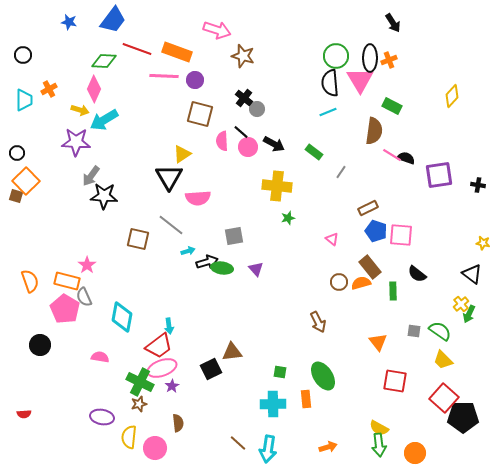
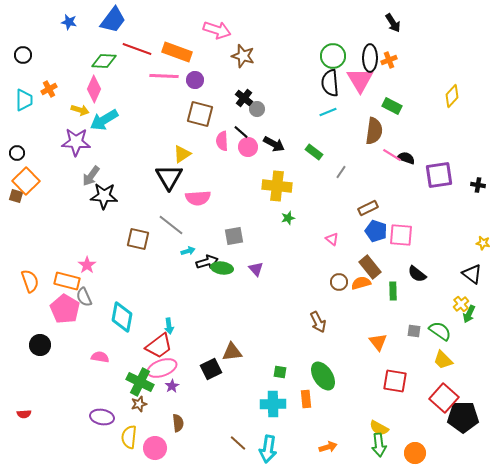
green circle at (336, 56): moved 3 px left
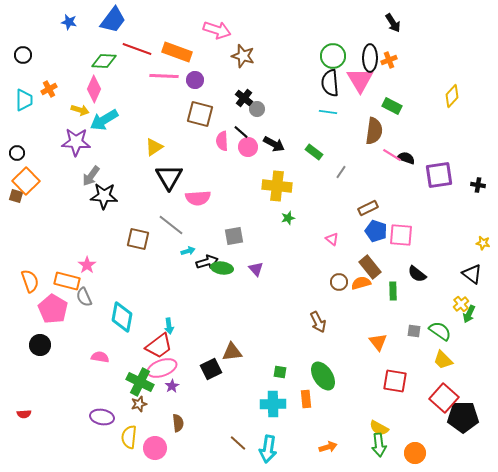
cyan line at (328, 112): rotated 30 degrees clockwise
yellow triangle at (182, 154): moved 28 px left, 7 px up
pink pentagon at (65, 309): moved 12 px left
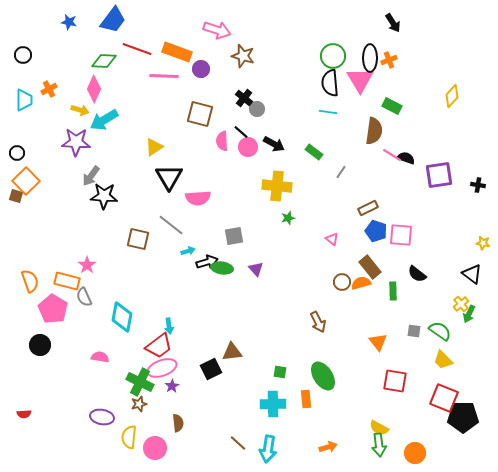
purple circle at (195, 80): moved 6 px right, 11 px up
brown circle at (339, 282): moved 3 px right
red square at (444, 398): rotated 20 degrees counterclockwise
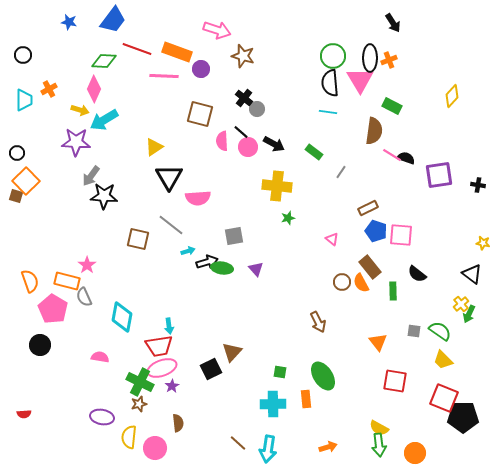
orange semicircle at (361, 283): rotated 102 degrees counterclockwise
red trapezoid at (159, 346): rotated 28 degrees clockwise
brown triangle at (232, 352): rotated 40 degrees counterclockwise
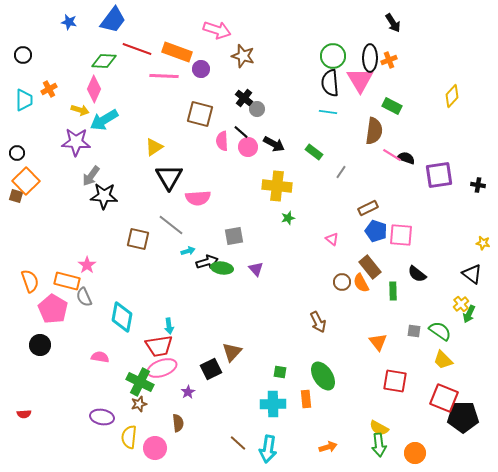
purple star at (172, 386): moved 16 px right, 6 px down
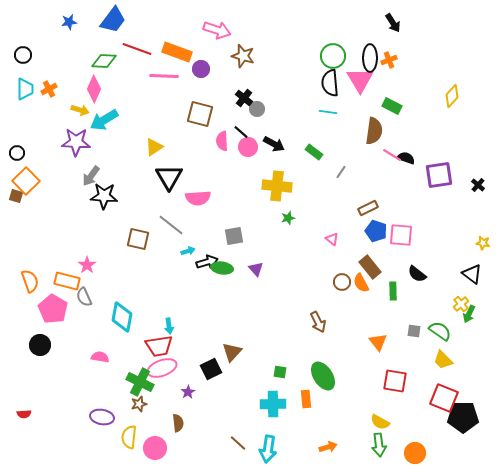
blue star at (69, 22): rotated 21 degrees counterclockwise
cyan trapezoid at (24, 100): moved 1 px right, 11 px up
black cross at (478, 185): rotated 32 degrees clockwise
yellow semicircle at (379, 428): moved 1 px right, 6 px up
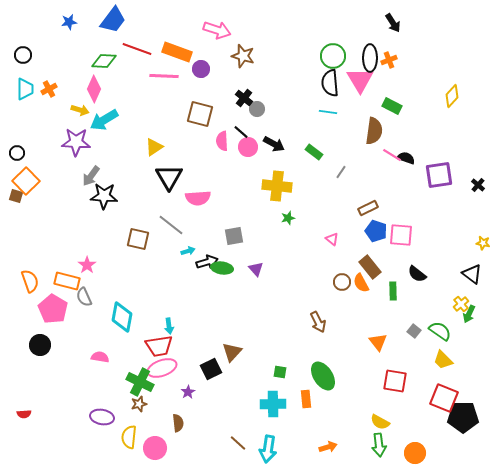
gray square at (414, 331): rotated 32 degrees clockwise
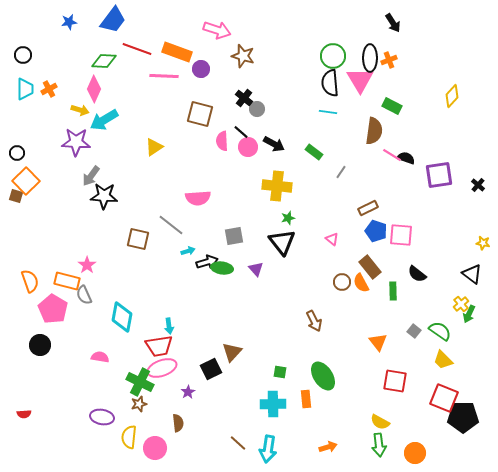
black triangle at (169, 177): moved 113 px right, 65 px down; rotated 8 degrees counterclockwise
gray semicircle at (84, 297): moved 2 px up
brown arrow at (318, 322): moved 4 px left, 1 px up
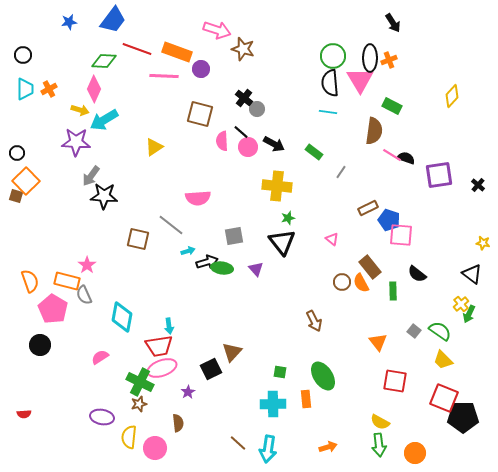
brown star at (243, 56): moved 7 px up
blue pentagon at (376, 231): moved 13 px right, 11 px up
pink semicircle at (100, 357): rotated 42 degrees counterclockwise
